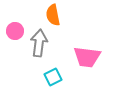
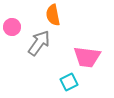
pink circle: moved 3 px left, 4 px up
gray arrow: rotated 28 degrees clockwise
cyan square: moved 16 px right, 5 px down
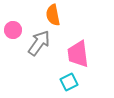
pink circle: moved 1 px right, 3 px down
pink trapezoid: moved 9 px left, 3 px up; rotated 76 degrees clockwise
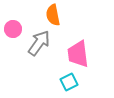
pink circle: moved 1 px up
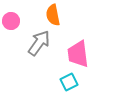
pink circle: moved 2 px left, 8 px up
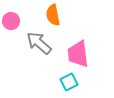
gray arrow: rotated 84 degrees counterclockwise
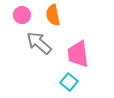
pink circle: moved 11 px right, 6 px up
cyan square: rotated 24 degrees counterclockwise
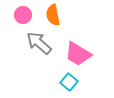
pink circle: moved 1 px right
pink trapezoid: rotated 52 degrees counterclockwise
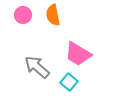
gray arrow: moved 2 px left, 24 px down
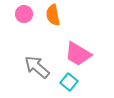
pink circle: moved 1 px right, 1 px up
